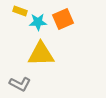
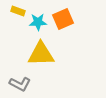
yellow rectangle: moved 2 px left
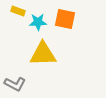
orange square: moved 2 px right; rotated 35 degrees clockwise
yellow triangle: moved 2 px right
gray L-shape: moved 5 px left
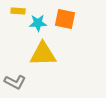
yellow rectangle: rotated 16 degrees counterclockwise
cyan star: moved 1 px down
gray L-shape: moved 2 px up
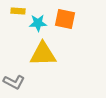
gray L-shape: moved 1 px left
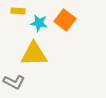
orange square: moved 1 px down; rotated 25 degrees clockwise
cyan star: moved 1 px right; rotated 12 degrees clockwise
yellow triangle: moved 9 px left
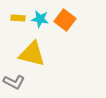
yellow rectangle: moved 7 px down
cyan star: moved 1 px right, 4 px up
yellow triangle: moved 2 px left; rotated 16 degrees clockwise
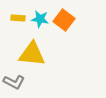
orange square: moved 1 px left
yellow triangle: rotated 8 degrees counterclockwise
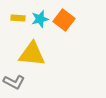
cyan star: rotated 24 degrees counterclockwise
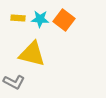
cyan star: rotated 18 degrees clockwise
yellow triangle: rotated 8 degrees clockwise
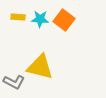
yellow rectangle: moved 1 px up
yellow triangle: moved 8 px right, 13 px down
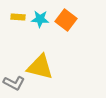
orange square: moved 2 px right
gray L-shape: moved 1 px down
